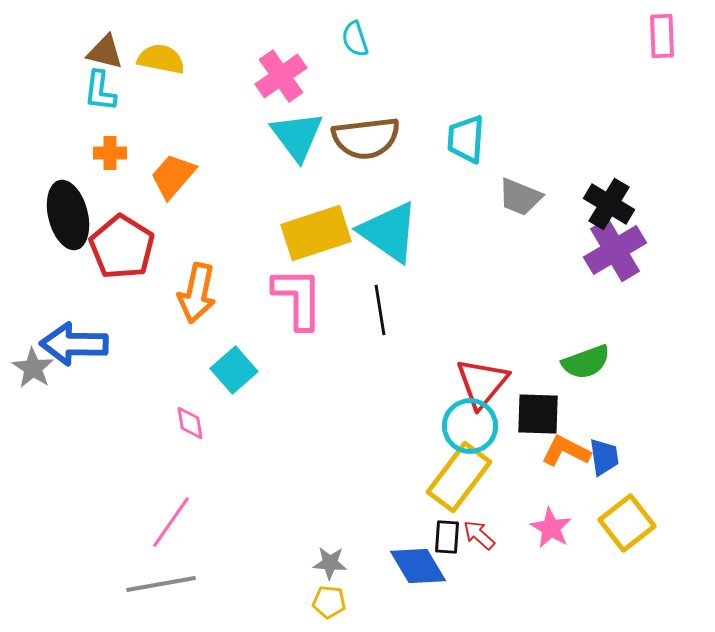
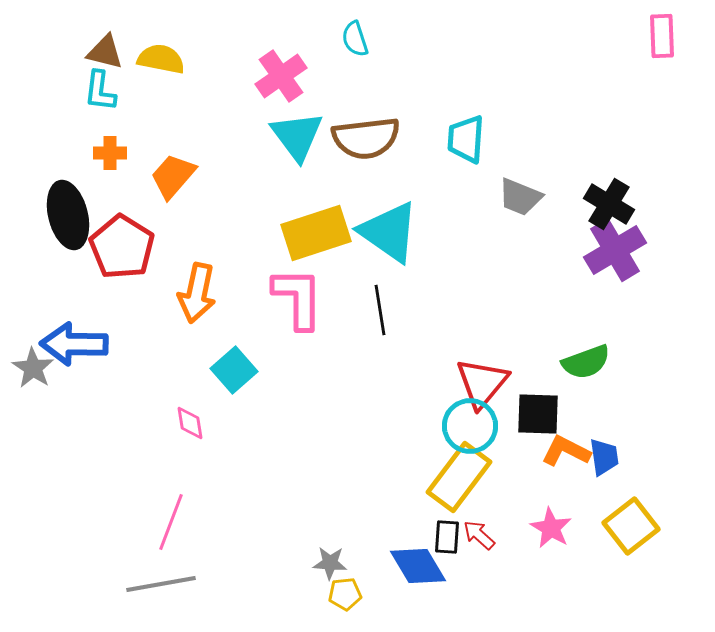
pink line at (171, 522): rotated 14 degrees counterclockwise
yellow square at (627, 523): moved 4 px right, 3 px down
yellow pentagon at (329, 602): moved 16 px right, 8 px up; rotated 12 degrees counterclockwise
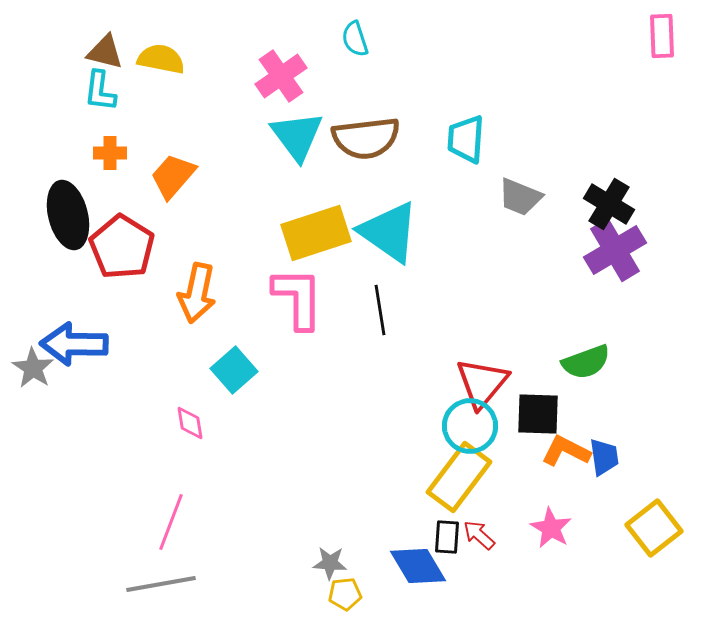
yellow square at (631, 526): moved 23 px right, 2 px down
